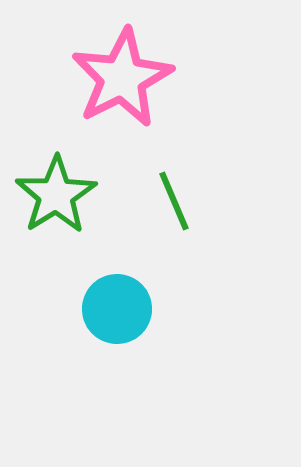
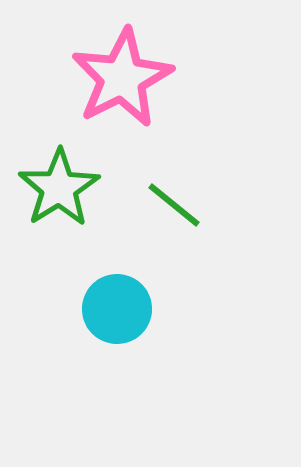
green star: moved 3 px right, 7 px up
green line: moved 4 px down; rotated 28 degrees counterclockwise
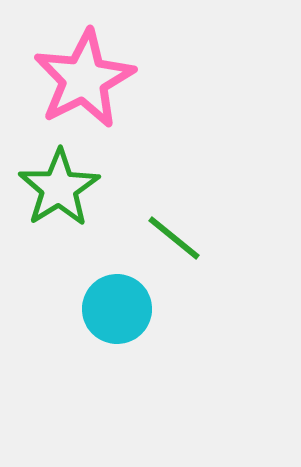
pink star: moved 38 px left, 1 px down
green line: moved 33 px down
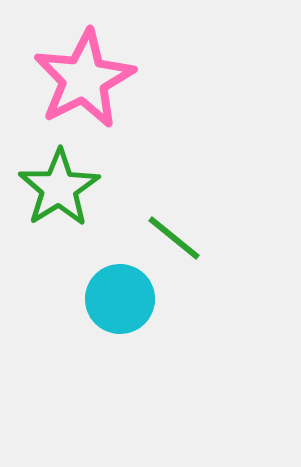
cyan circle: moved 3 px right, 10 px up
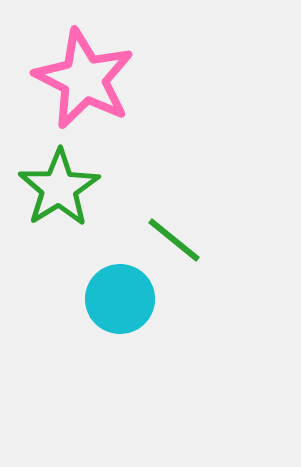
pink star: rotated 18 degrees counterclockwise
green line: moved 2 px down
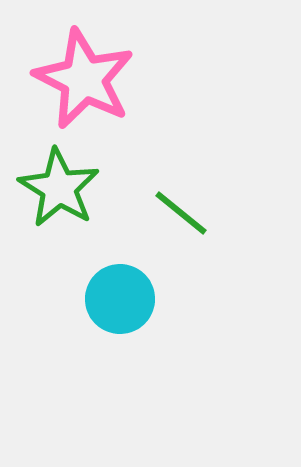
green star: rotated 8 degrees counterclockwise
green line: moved 7 px right, 27 px up
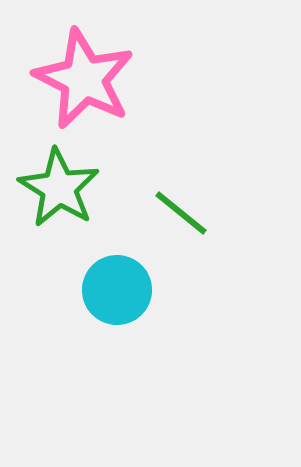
cyan circle: moved 3 px left, 9 px up
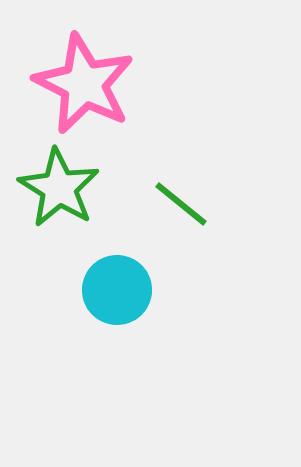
pink star: moved 5 px down
green line: moved 9 px up
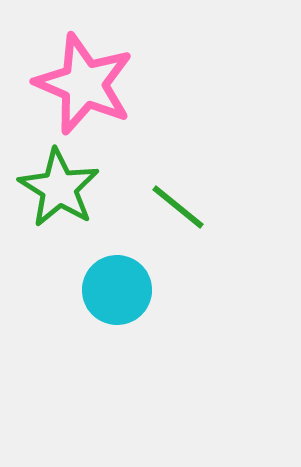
pink star: rotated 4 degrees counterclockwise
green line: moved 3 px left, 3 px down
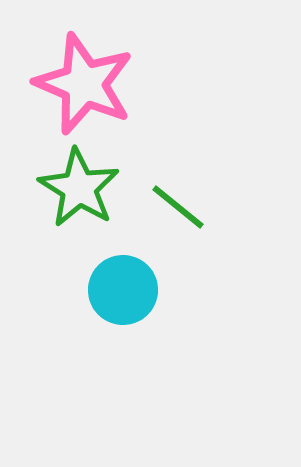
green star: moved 20 px right
cyan circle: moved 6 px right
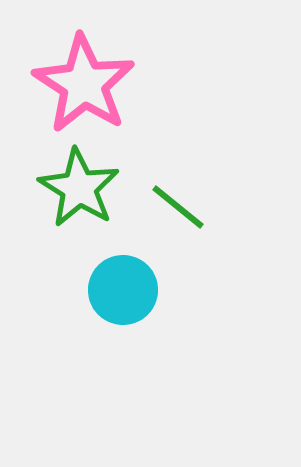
pink star: rotated 10 degrees clockwise
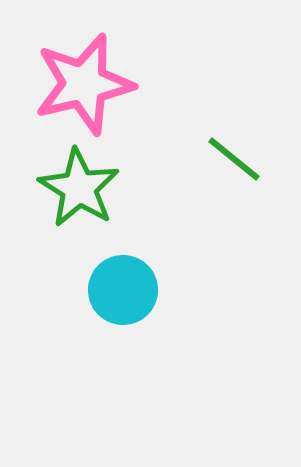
pink star: rotated 26 degrees clockwise
green line: moved 56 px right, 48 px up
